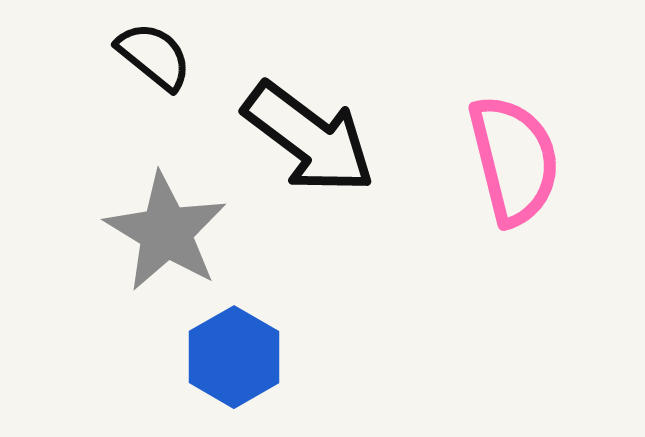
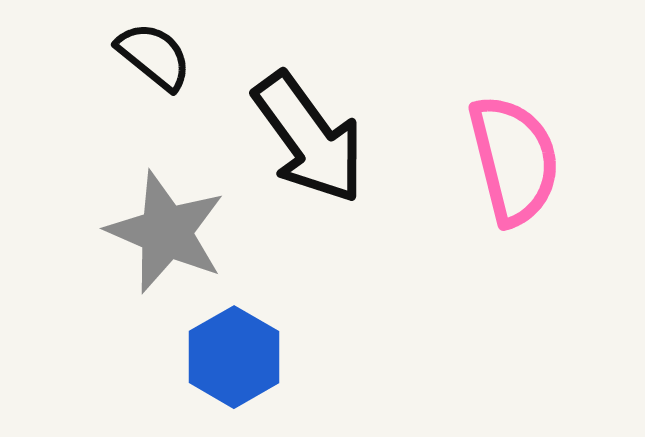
black arrow: rotated 17 degrees clockwise
gray star: rotated 8 degrees counterclockwise
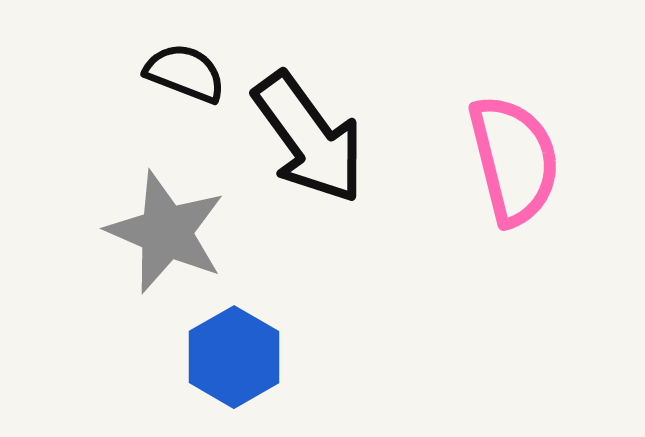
black semicircle: moved 31 px right, 17 px down; rotated 18 degrees counterclockwise
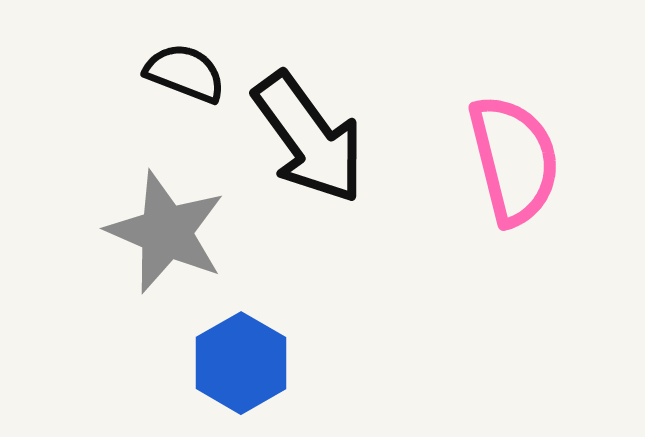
blue hexagon: moved 7 px right, 6 px down
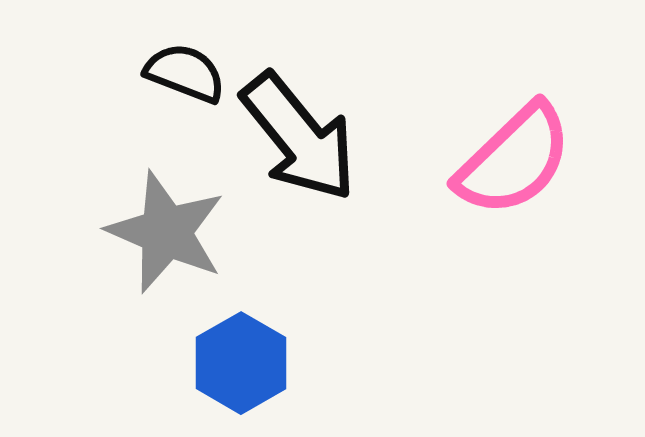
black arrow: moved 10 px left, 1 px up; rotated 3 degrees counterclockwise
pink semicircle: rotated 60 degrees clockwise
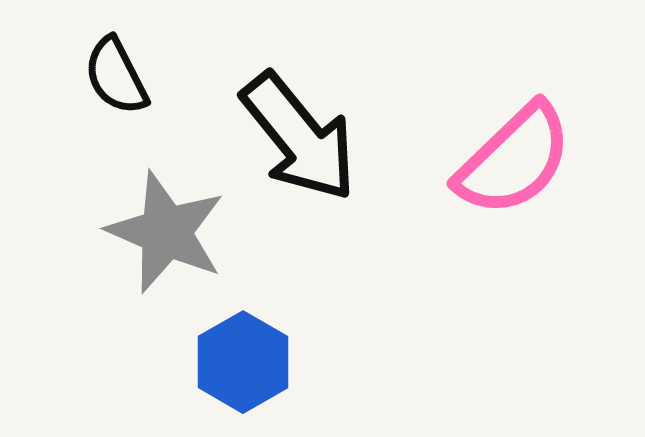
black semicircle: moved 69 px left, 3 px down; rotated 138 degrees counterclockwise
blue hexagon: moved 2 px right, 1 px up
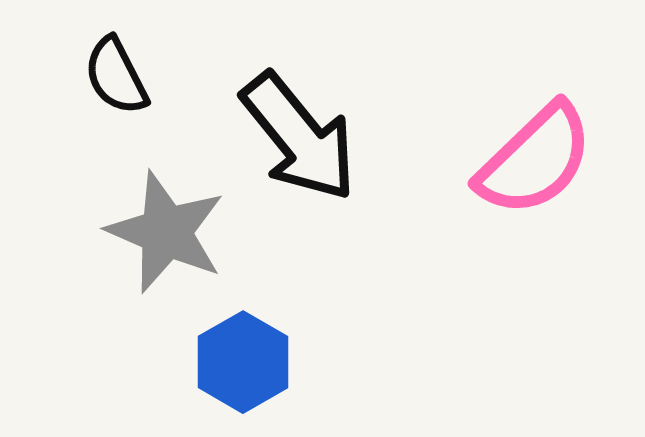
pink semicircle: moved 21 px right
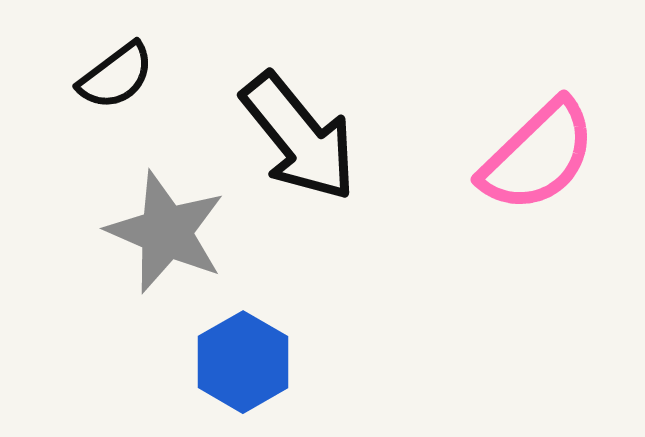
black semicircle: rotated 100 degrees counterclockwise
pink semicircle: moved 3 px right, 4 px up
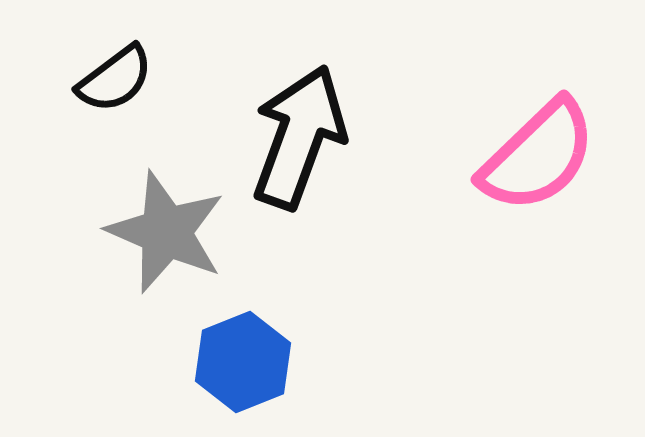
black semicircle: moved 1 px left, 3 px down
black arrow: rotated 121 degrees counterclockwise
blue hexagon: rotated 8 degrees clockwise
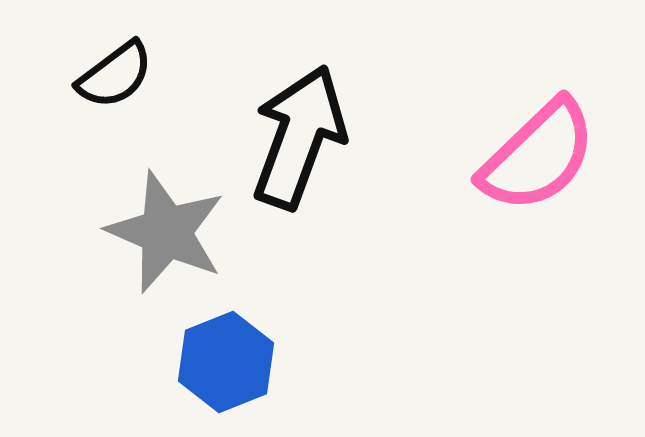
black semicircle: moved 4 px up
blue hexagon: moved 17 px left
